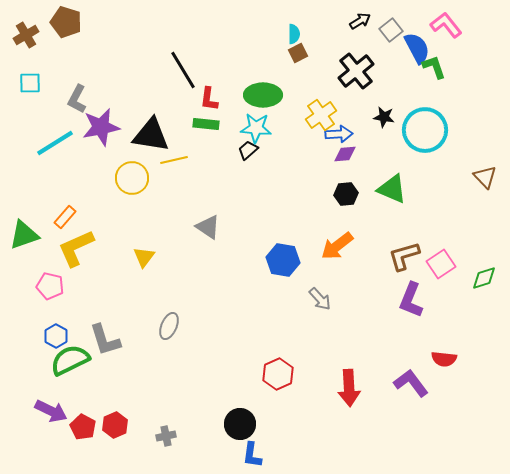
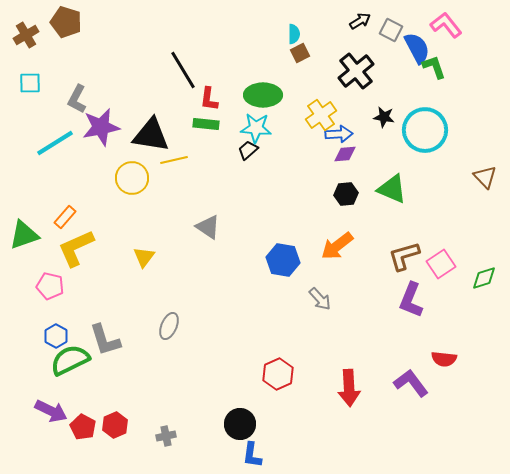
gray square at (391, 30): rotated 25 degrees counterclockwise
brown square at (298, 53): moved 2 px right
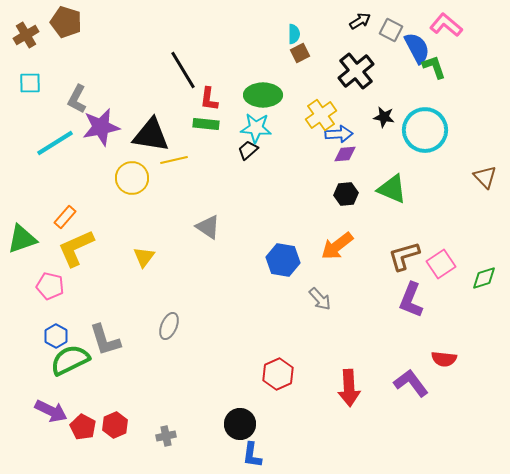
pink L-shape at (446, 25): rotated 12 degrees counterclockwise
green triangle at (24, 235): moved 2 px left, 4 px down
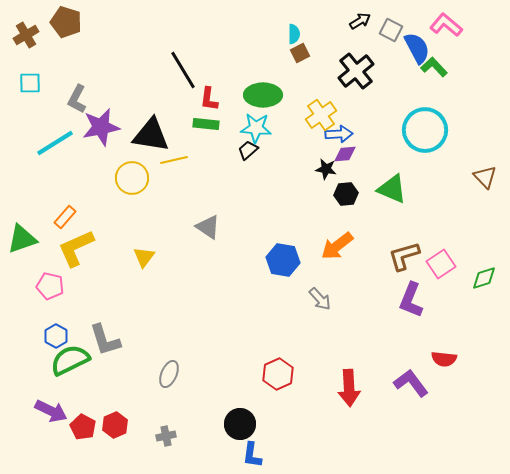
green L-shape at (434, 67): rotated 24 degrees counterclockwise
black star at (384, 117): moved 58 px left, 52 px down
gray ellipse at (169, 326): moved 48 px down
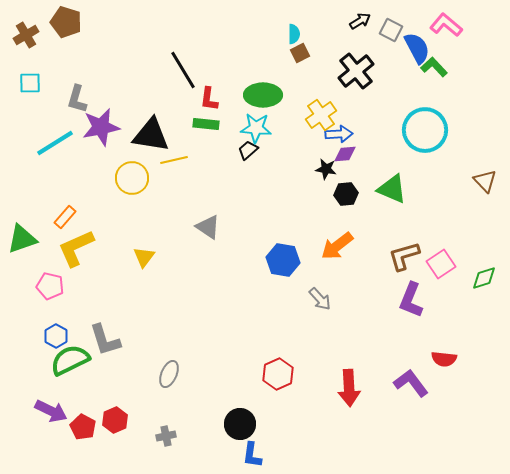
gray L-shape at (77, 99): rotated 12 degrees counterclockwise
brown triangle at (485, 177): moved 4 px down
red hexagon at (115, 425): moved 5 px up
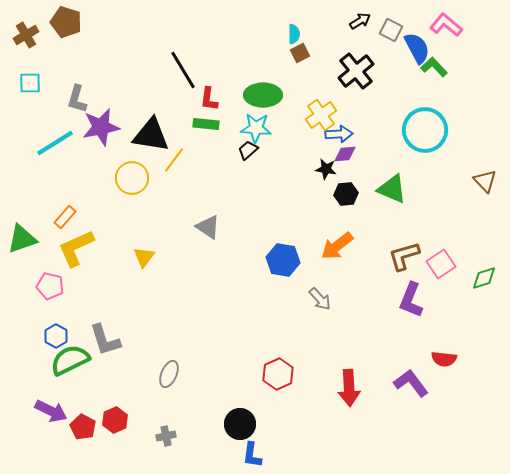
yellow line at (174, 160): rotated 40 degrees counterclockwise
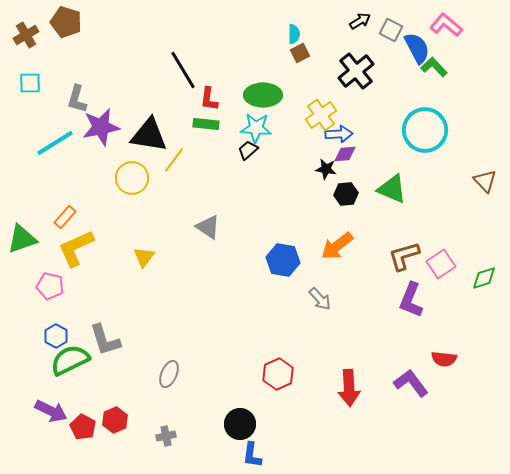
black triangle at (151, 135): moved 2 px left
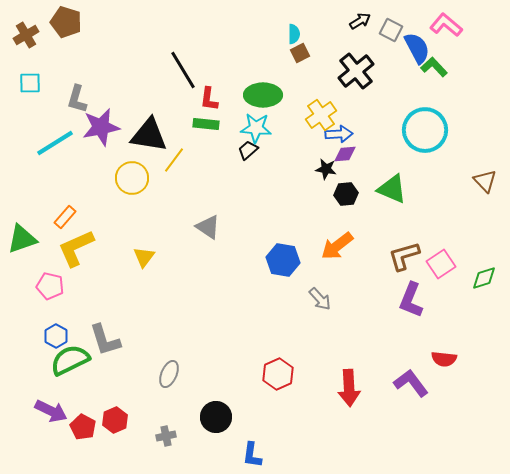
black circle at (240, 424): moved 24 px left, 7 px up
